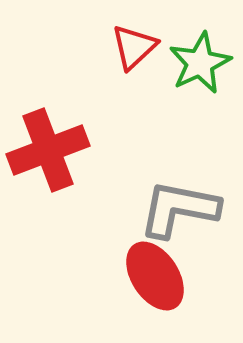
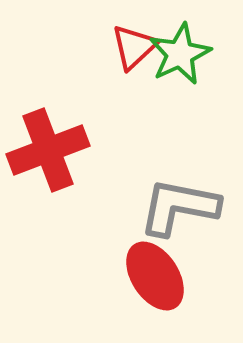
green star: moved 20 px left, 9 px up
gray L-shape: moved 2 px up
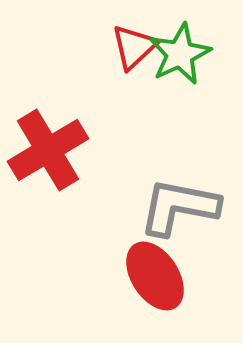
red cross: rotated 10 degrees counterclockwise
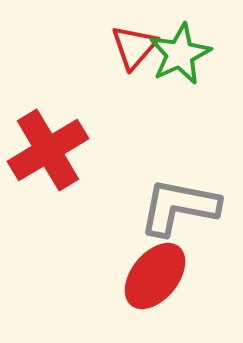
red triangle: rotated 6 degrees counterclockwise
red ellipse: rotated 72 degrees clockwise
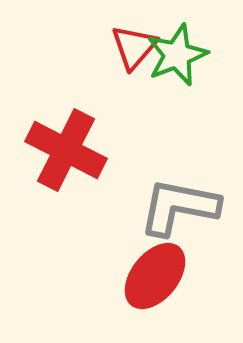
green star: moved 3 px left, 1 px down; rotated 4 degrees clockwise
red cross: moved 18 px right; rotated 32 degrees counterclockwise
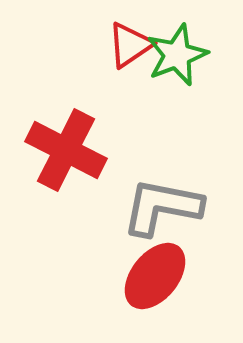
red triangle: moved 4 px left, 2 px up; rotated 15 degrees clockwise
gray L-shape: moved 17 px left
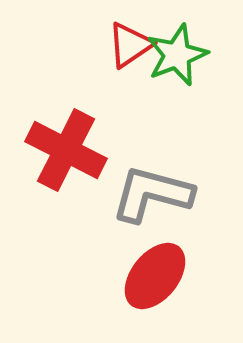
gray L-shape: moved 10 px left, 13 px up; rotated 4 degrees clockwise
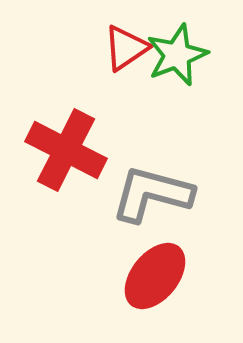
red triangle: moved 4 px left, 3 px down
